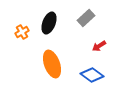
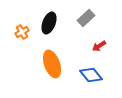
blue diamond: moved 1 px left; rotated 15 degrees clockwise
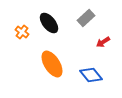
black ellipse: rotated 60 degrees counterclockwise
orange cross: rotated 24 degrees counterclockwise
red arrow: moved 4 px right, 4 px up
orange ellipse: rotated 12 degrees counterclockwise
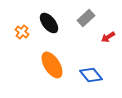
red arrow: moved 5 px right, 5 px up
orange ellipse: moved 1 px down
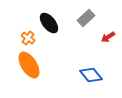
orange cross: moved 6 px right, 6 px down
orange ellipse: moved 23 px left
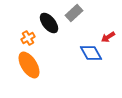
gray rectangle: moved 12 px left, 5 px up
orange cross: rotated 24 degrees clockwise
blue diamond: moved 22 px up; rotated 10 degrees clockwise
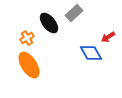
orange cross: moved 1 px left
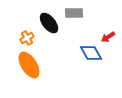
gray rectangle: rotated 42 degrees clockwise
